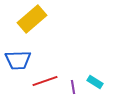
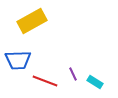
yellow rectangle: moved 2 px down; rotated 12 degrees clockwise
red line: rotated 40 degrees clockwise
purple line: moved 13 px up; rotated 16 degrees counterclockwise
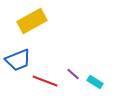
blue trapezoid: rotated 20 degrees counterclockwise
purple line: rotated 24 degrees counterclockwise
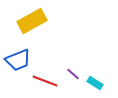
cyan rectangle: moved 1 px down
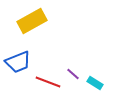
blue trapezoid: moved 2 px down
red line: moved 3 px right, 1 px down
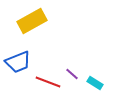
purple line: moved 1 px left
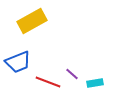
cyan rectangle: rotated 42 degrees counterclockwise
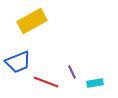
purple line: moved 2 px up; rotated 24 degrees clockwise
red line: moved 2 px left
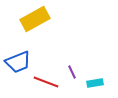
yellow rectangle: moved 3 px right, 2 px up
